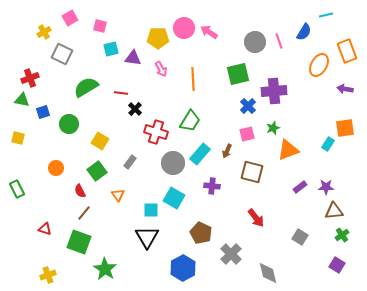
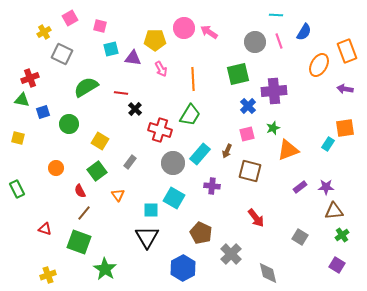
cyan line at (326, 15): moved 50 px left; rotated 16 degrees clockwise
yellow pentagon at (158, 38): moved 3 px left, 2 px down
green trapezoid at (190, 121): moved 6 px up
red cross at (156, 132): moved 4 px right, 2 px up
brown square at (252, 172): moved 2 px left, 1 px up
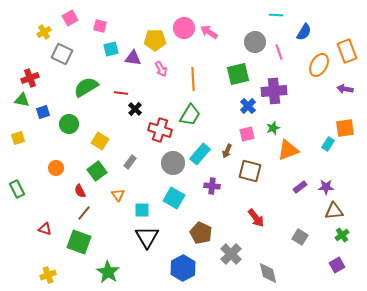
pink line at (279, 41): moved 11 px down
yellow square at (18, 138): rotated 32 degrees counterclockwise
cyan square at (151, 210): moved 9 px left
purple square at (337, 265): rotated 28 degrees clockwise
green star at (105, 269): moved 3 px right, 3 px down
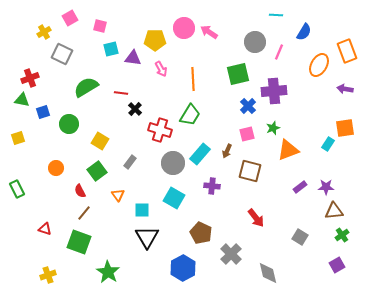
pink line at (279, 52): rotated 42 degrees clockwise
